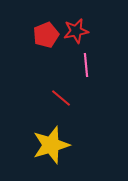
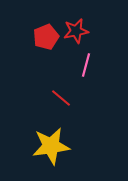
red pentagon: moved 2 px down
pink line: rotated 20 degrees clockwise
yellow star: moved 1 px down; rotated 9 degrees clockwise
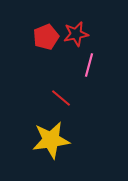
red star: moved 3 px down
pink line: moved 3 px right
yellow star: moved 6 px up
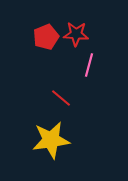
red star: rotated 15 degrees clockwise
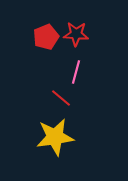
pink line: moved 13 px left, 7 px down
yellow star: moved 4 px right, 3 px up
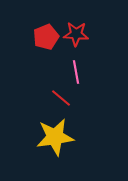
pink line: rotated 25 degrees counterclockwise
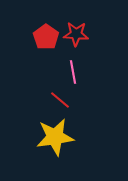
red pentagon: rotated 15 degrees counterclockwise
pink line: moved 3 px left
red line: moved 1 px left, 2 px down
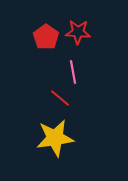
red star: moved 2 px right, 2 px up
red line: moved 2 px up
yellow star: moved 1 px down
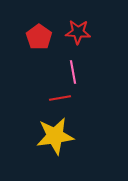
red pentagon: moved 7 px left
red line: rotated 50 degrees counterclockwise
yellow star: moved 2 px up
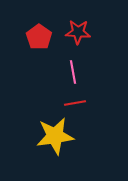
red line: moved 15 px right, 5 px down
